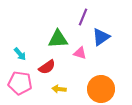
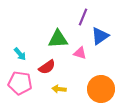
blue triangle: moved 1 px left, 1 px up
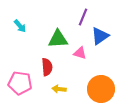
cyan arrow: moved 28 px up
red semicircle: rotated 60 degrees counterclockwise
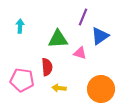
cyan arrow: rotated 136 degrees counterclockwise
pink pentagon: moved 2 px right, 3 px up
yellow arrow: moved 1 px up
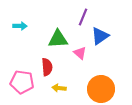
cyan arrow: rotated 88 degrees clockwise
pink triangle: rotated 24 degrees clockwise
pink pentagon: moved 2 px down
